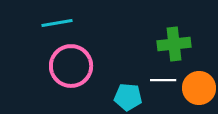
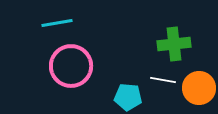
white line: rotated 10 degrees clockwise
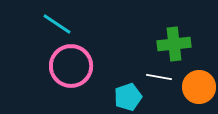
cyan line: moved 1 px down; rotated 44 degrees clockwise
white line: moved 4 px left, 3 px up
orange circle: moved 1 px up
cyan pentagon: rotated 24 degrees counterclockwise
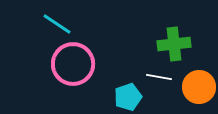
pink circle: moved 2 px right, 2 px up
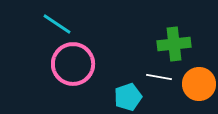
orange circle: moved 3 px up
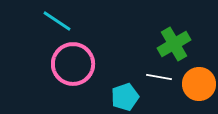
cyan line: moved 3 px up
green cross: rotated 24 degrees counterclockwise
cyan pentagon: moved 3 px left
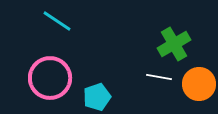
pink circle: moved 23 px left, 14 px down
cyan pentagon: moved 28 px left
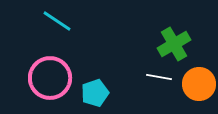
cyan pentagon: moved 2 px left, 4 px up
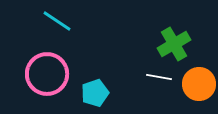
pink circle: moved 3 px left, 4 px up
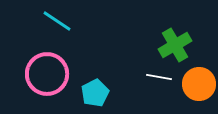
green cross: moved 1 px right, 1 px down
cyan pentagon: rotated 8 degrees counterclockwise
